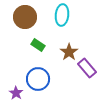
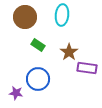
purple rectangle: rotated 42 degrees counterclockwise
purple star: rotated 24 degrees counterclockwise
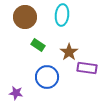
blue circle: moved 9 px right, 2 px up
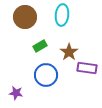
green rectangle: moved 2 px right, 1 px down; rotated 64 degrees counterclockwise
blue circle: moved 1 px left, 2 px up
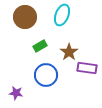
cyan ellipse: rotated 15 degrees clockwise
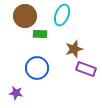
brown circle: moved 1 px up
green rectangle: moved 12 px up; rotated 32 degrees clockwise
brown star: moved 5 px right, 3 px up; rotated 18 degrees clockwise
purple rectangle: moved 1 px left, 1 px down; rotated 12 degrees clockwise
blue circle: moved 9 px left, 7 px up
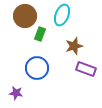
green rectangle: rotated 72 degrees counterclockwise
brown star: moved 3 px up
